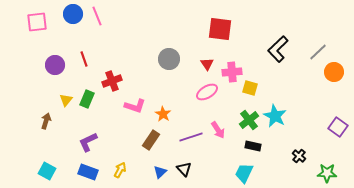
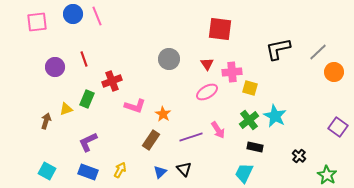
black L-shape: rotated 32 degrees clockwise
purple circle: moved 2 px down
yellow triangle: moved 9 px down; rotated 32 degrees clockwise
black rectangle: moved 2 px right, 1 px down
green star: moved 2 px down; rotated 30 degrees clockwise
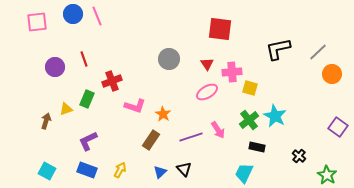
orange circle: moved 2 px left, 2 px down
purple L-shape: moved 1 px up
black rectangle: moved 2 px right
blue rectangle: moved 1 px left, 2 px up
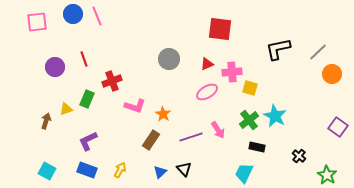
red triangle: rotated 40 degrees clockwise
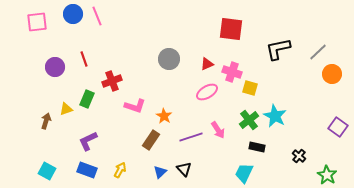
red square: moved 11 px right
pink cross: rotated 24 degrees clockwise
orange star: moved 1 px right, 2 px down
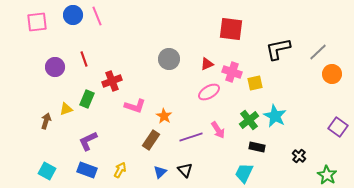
blue circle: moved 1 px down
yellow square: moved 5 px right, 5 px up; rotated 28 degrees counterclockwise
pink ellipse: moved 2 px right
black triangle: moved 1 px right, 1 px down
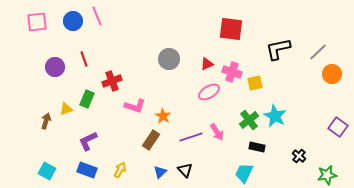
blue circle: moved 6 px down
orange star: moved 1 px left
pink arrow: moved 1 px left, 2 px down
green star: rotated 30 degrees clockwise
